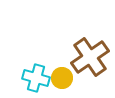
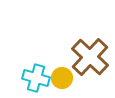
brown cross: rotated 12 degrees counterclockwise
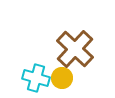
brown cross: moved 15 px left, 8 px up
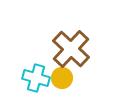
brown cross: moved 4 px left
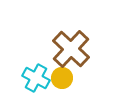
cyan cross: rotated 12 degrees clockwise
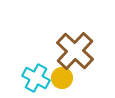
brown cross: moved 4 px right, 2 px down
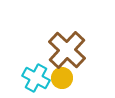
brown cross: moved 8 px left, 1 px up
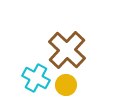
yellow circle: moved 4 px right, 7 px down
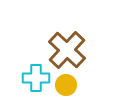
cyan cross: rotated 28 degrees counterclockwise
